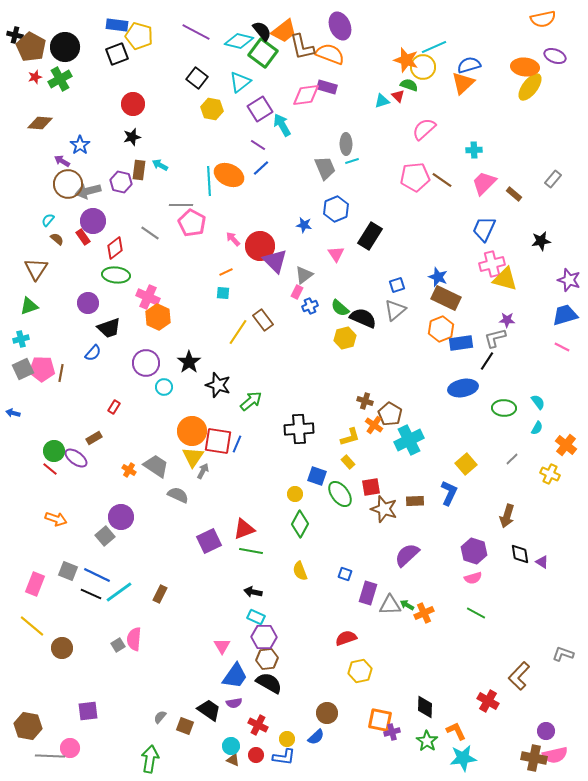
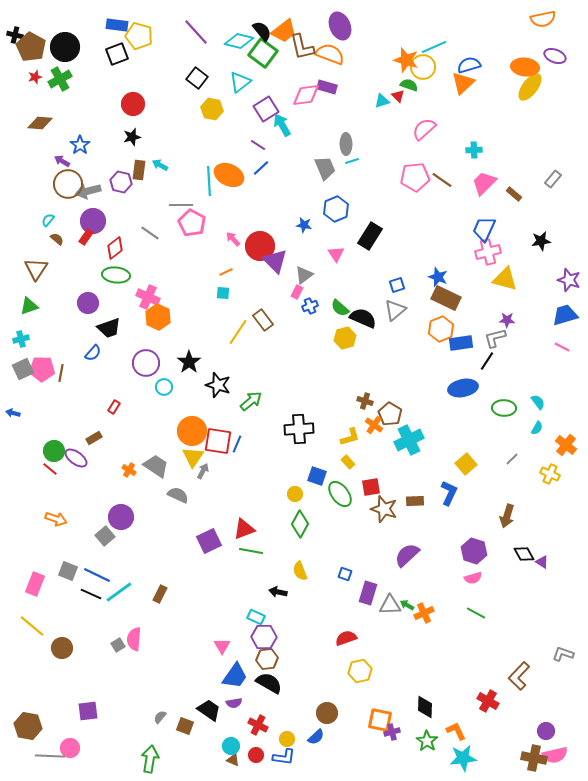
purple line at (196, 32): rotated 20 degrees clockwise
purple square at (260, 109): moved 6 px right
red rectangle at (83, 237): moved 3 px right; rotated 70 degrees clockwise
pink cross at (492, 264): moved 4 px left, 12 px up
black diamond at (520, 554): moved 4 px right; rotated 20 degrees counterclockwise
black arrow at (253, 592): moved 25 px right
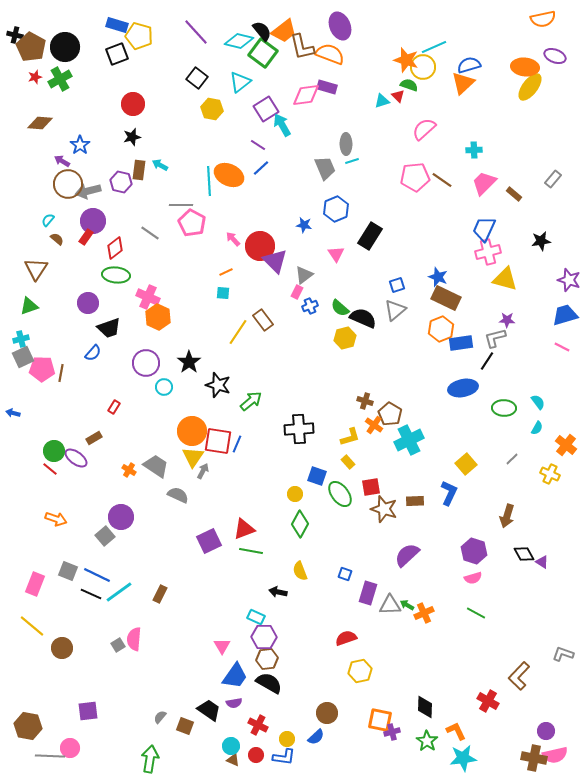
blue rectangle at (117, 25): rotated 10 degrees clockwise
gray square at (23, 369): moved 12 px up
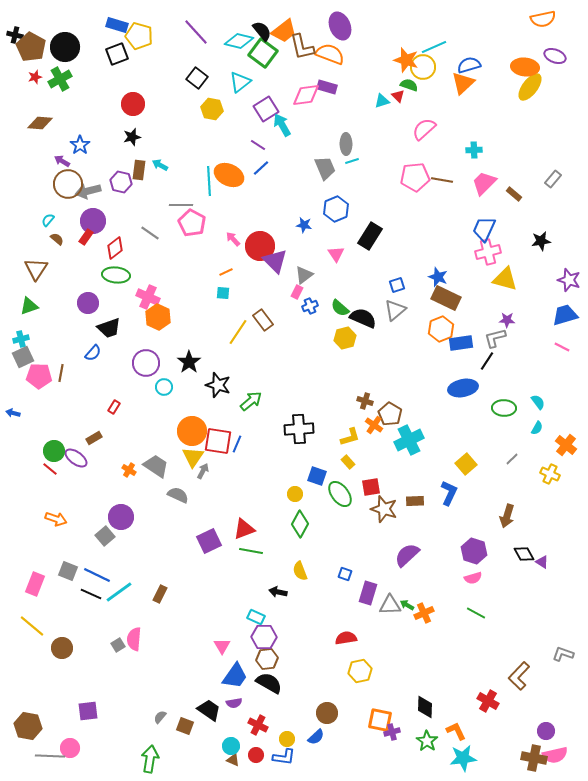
brown line at (442, 180): rotated 25 degrees counterclockwise
pink pentagon at (42, 369): moved 3 px left, 7 px down
red semicircle at (346, 638): rotated 10 degrees clockwise
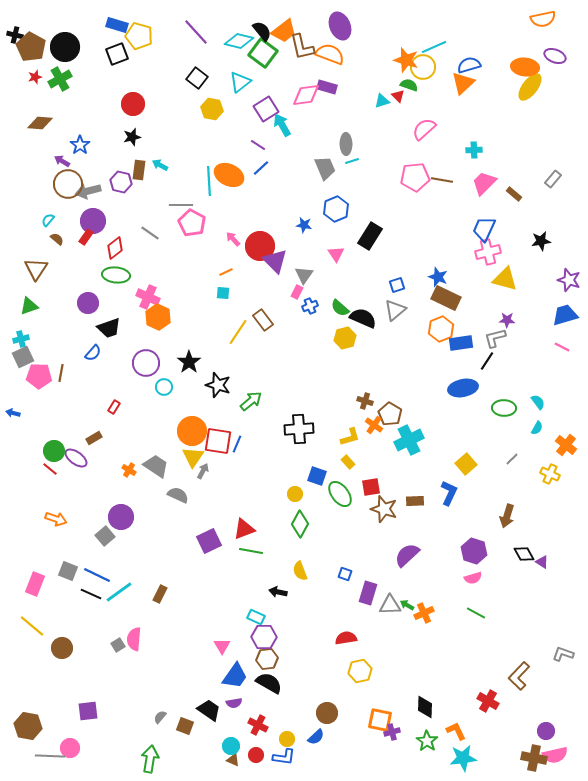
gray triangle at (304, 275): rotated 18 degrees counterclockwise
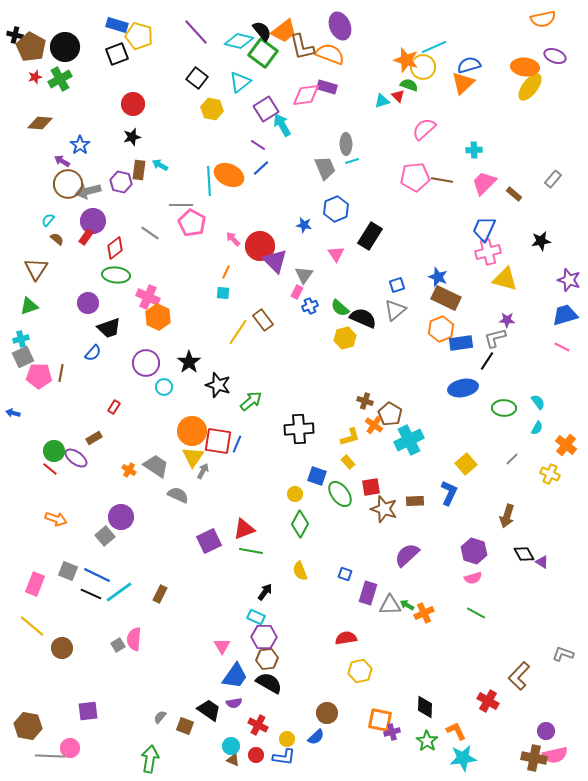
orange line at (226, 272): rotated 40 degrees counterclockwise
black arrow at (278, 592): moved 13 px left; rotated 114 degrees clockwise
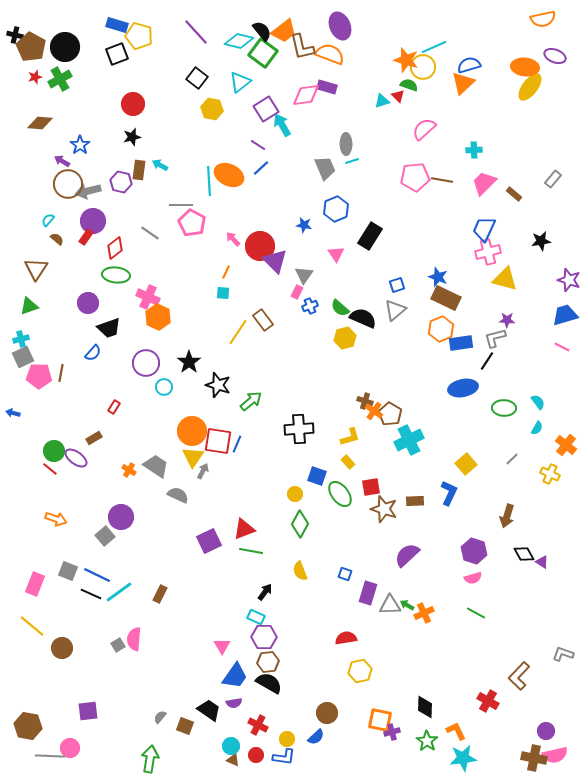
orange cross at (374, 425): moved 14 px up
brown hexagon at (267, 659): moved 1 px right, 3 px down
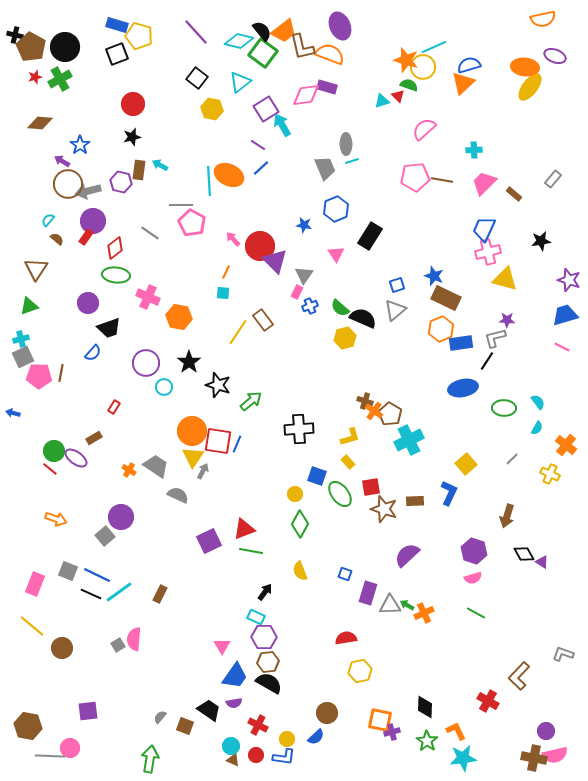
blue star at (438, 277): moved 4 px left, 1 px up
orange hexagon at (158, 317): moved 21 px right; rotated 15 degrees counterclockwise
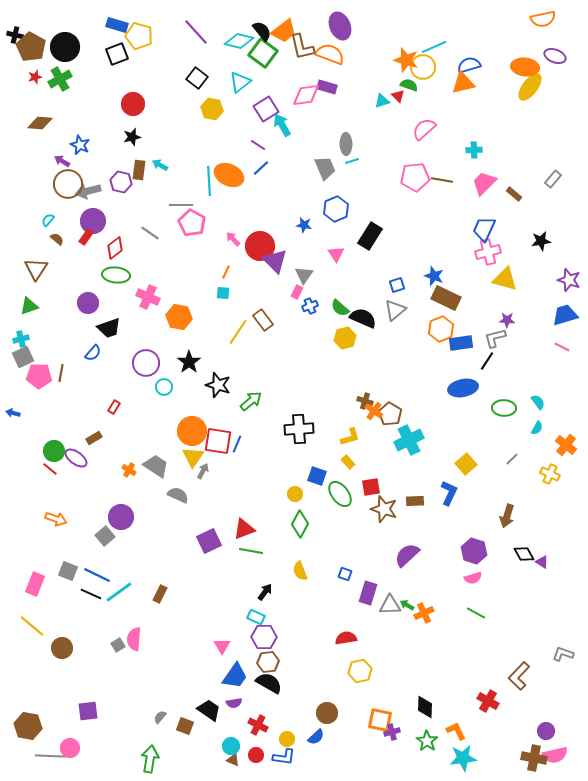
orange triangle at (463, 83): rotated 30 degrees clockwise
blue star at (80, 145): rotated 12 degrees counterclockwise
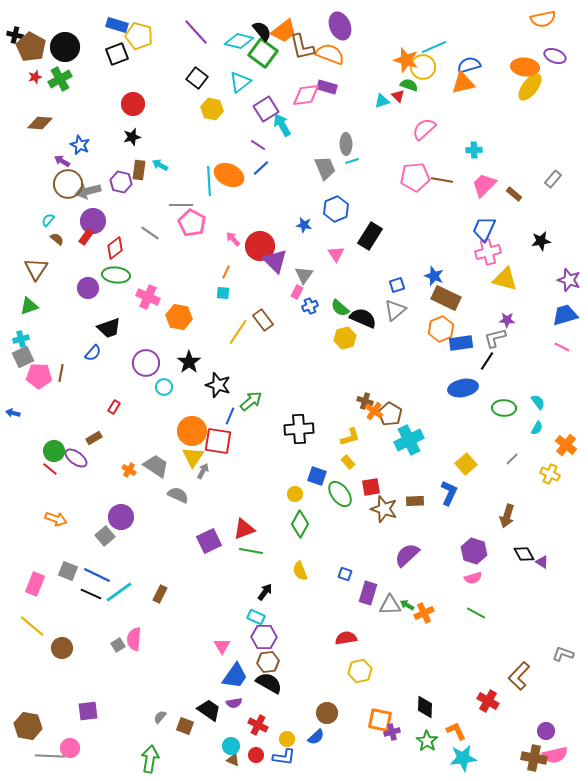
pink trapezoid at (484, 183): moved 2 px down
purple circle at (88, 303): moved 15 px up
blue line at (237, 444): moved 7 px left, 28 px up
